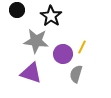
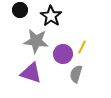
black circle: moved 3 px right
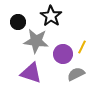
black circle: moved 2 px left, 12 px down
gray semicircle: rotated 48 degrees clockwise
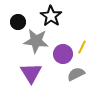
purple triangle: rotated 40 degrees clockwise
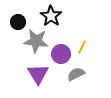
purple circle: moved 2 px left
purple triangle: moved 7 px right, 1 px down
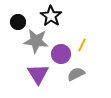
yellow line: moved 2 px up
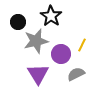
gray star: rotated 20 degrees counterclockwise
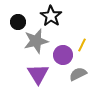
purple circle: moved 2 px right, 1 px down
gray semicircle: moved 2 px right
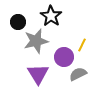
purple circle: moved 1 px right, 2 px down
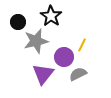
purple triangle: moved 5 px right; rotated 10 degrees clockwise
